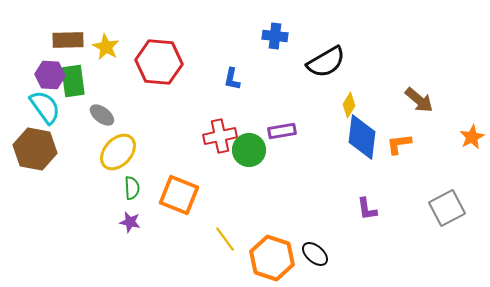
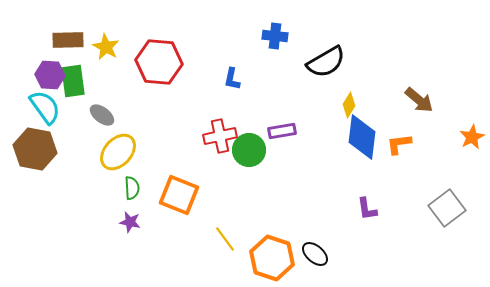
gray square: rotated 9 degrees counterclockwise
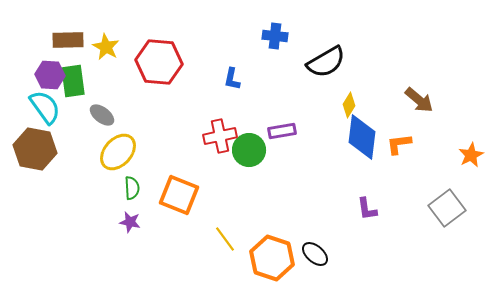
orange star: moved 1 px left, 18 px down
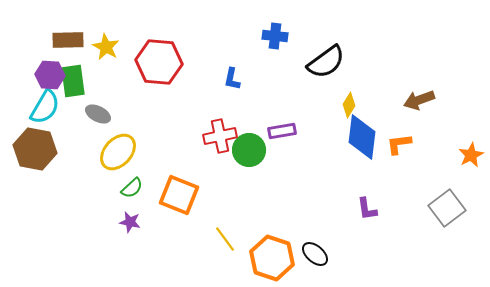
black semicircle: rotated 6 degrees counterclockwise
brown arrow: rotated 120 degrees clockwise
cyan semicircle: rotated 66 degrees clockwise
gray ellipse: moved 4 px left, 1 px up; rotated 10 degrees counterclockwise
green semicircle: rotated 50 degrees clockwise
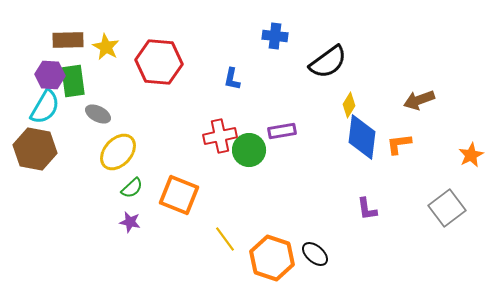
black semicircle: moved 2 px right
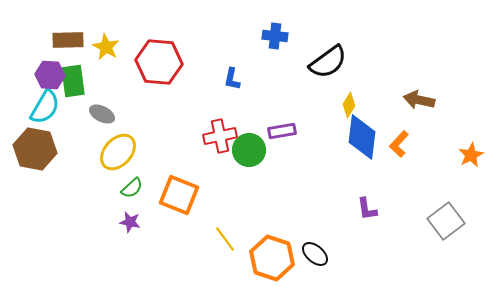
brown arrow: rotated 32 degrees clockwise
gray ellipse: moved 4 px right
orange L-shape: rotated 40 degrees counterclockwise
gray square: moved 1 px left, 13 px down
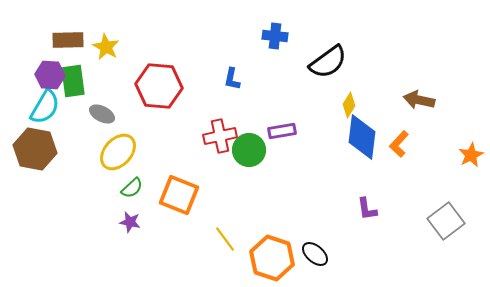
red hexagon: moved 24 px down
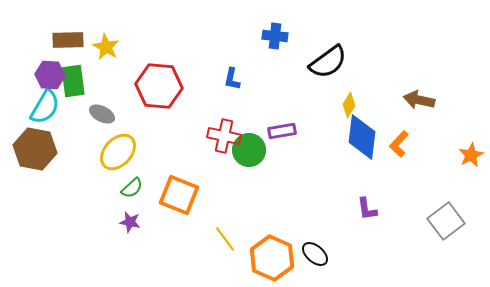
red cross: moved 4 px right; rotated 24 degrees clockwise
orange hexagon: rotated 6 degrees clockwise
